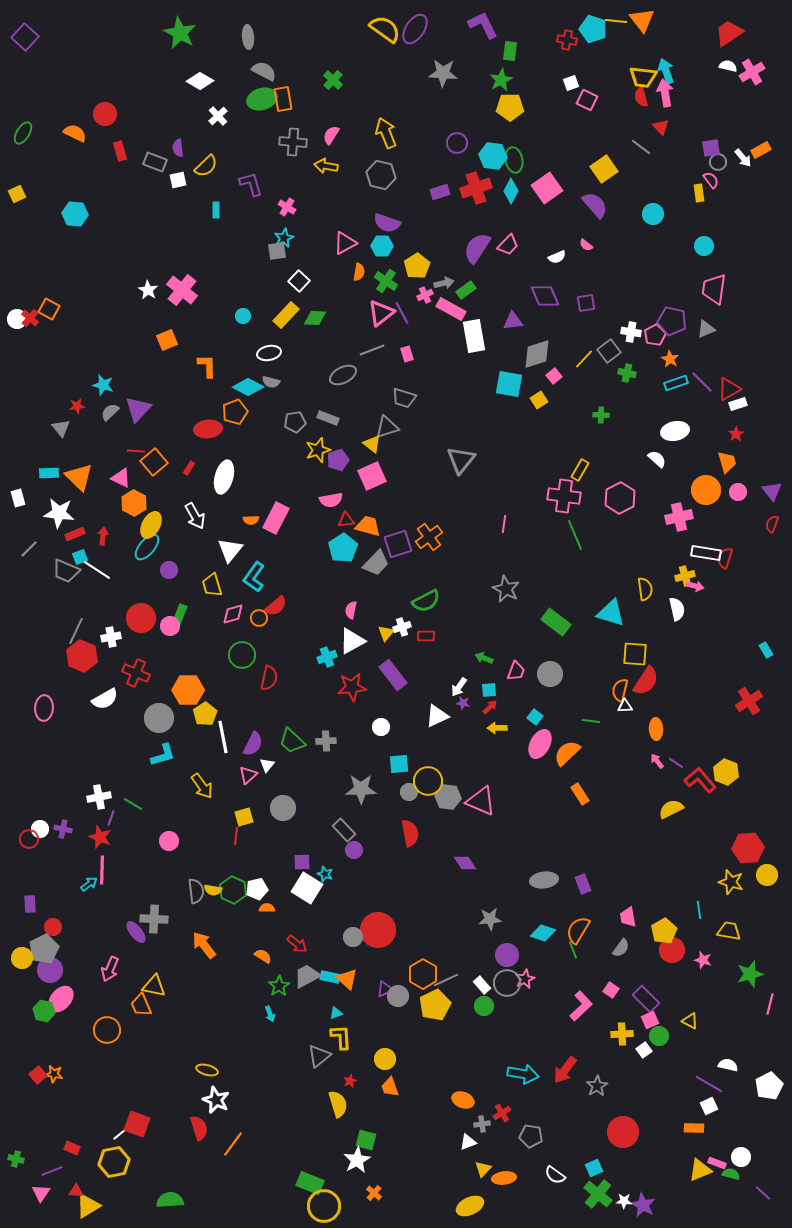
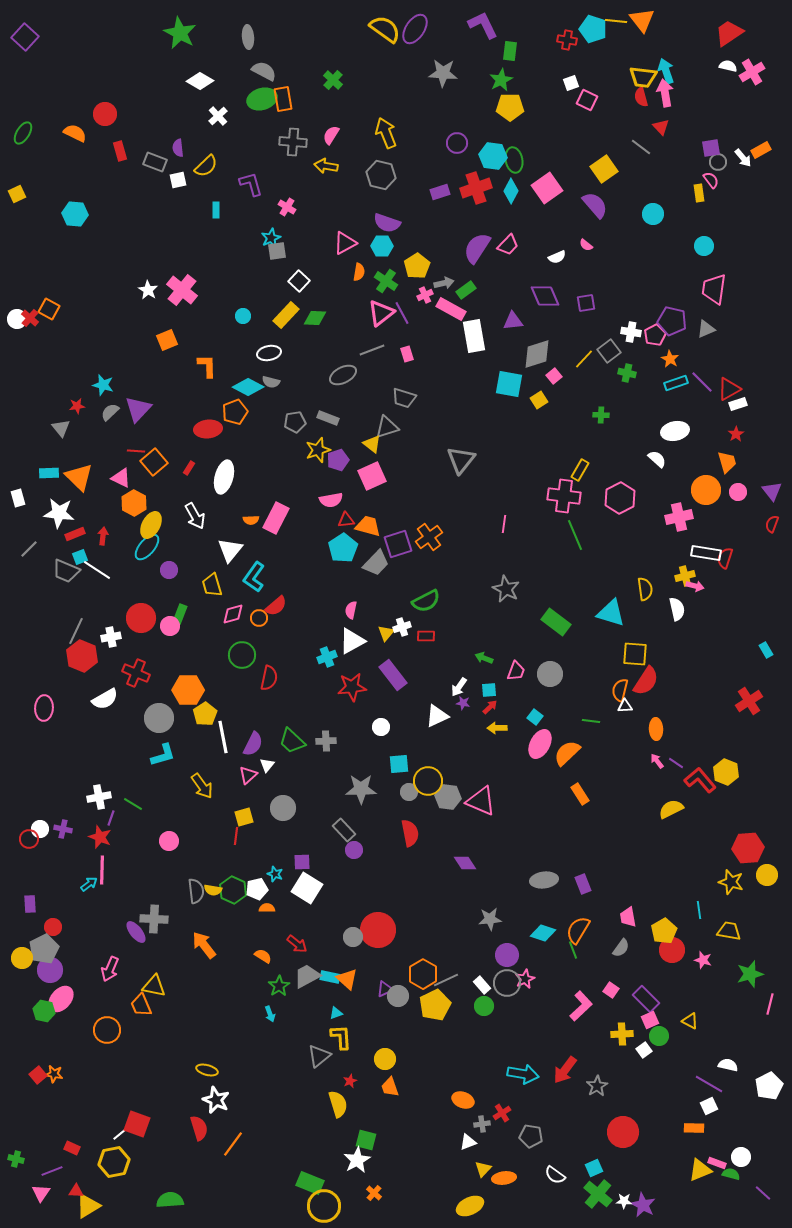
cyan star at (284, 238): moved 13 px left
cyan star at (325, 874): moved 50 px left
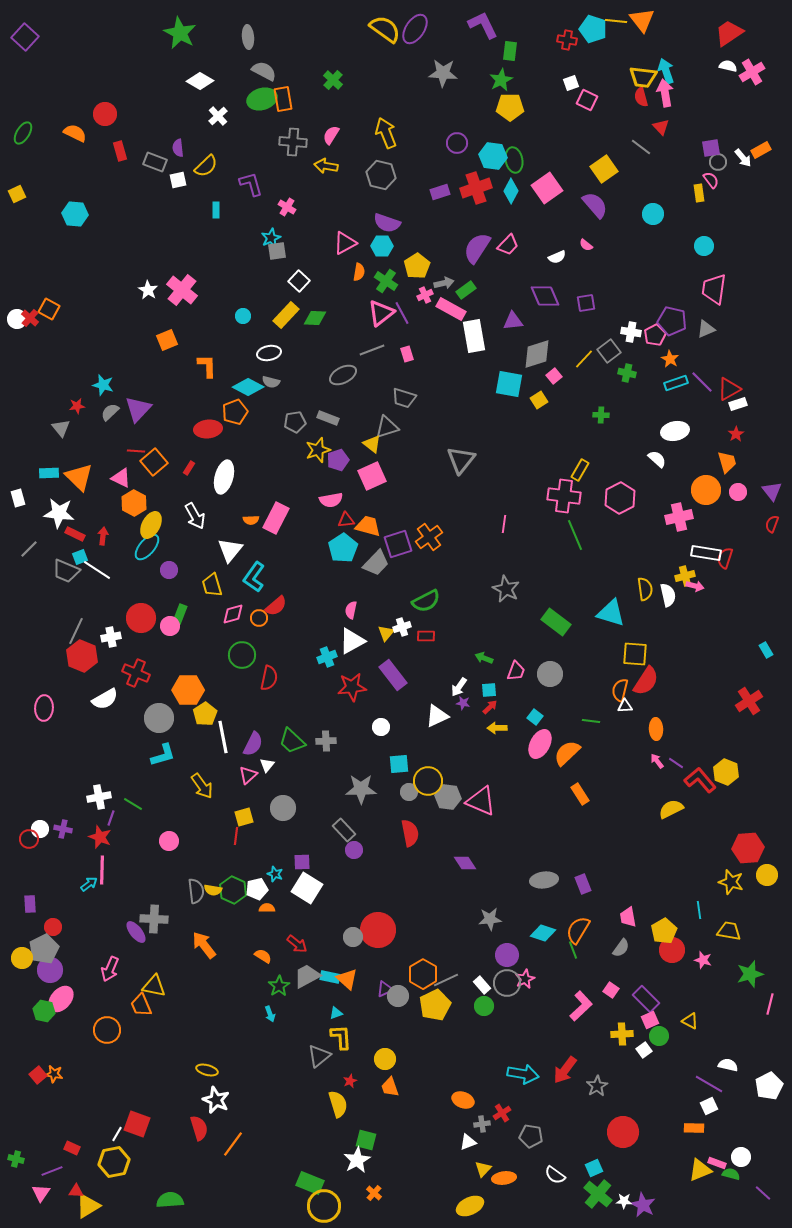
red rectangle at (75, 534): rotated 48 degrees clockwise
white semicircle at (677, 609): moved 9 px left, 14 px up
white line at (120, 1134): moved 3 px left; rotated 21 degrees counterclockwise
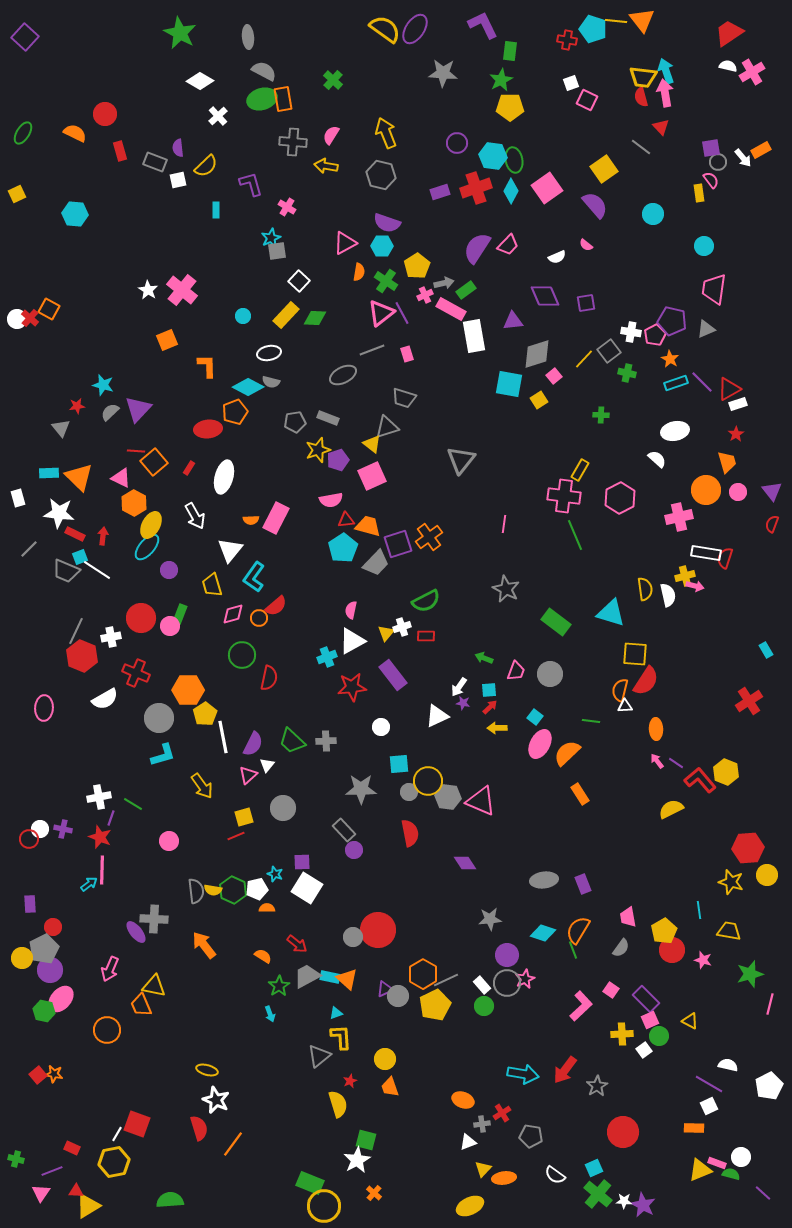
red line at (236, 836): rotated 60 degrees clockwise
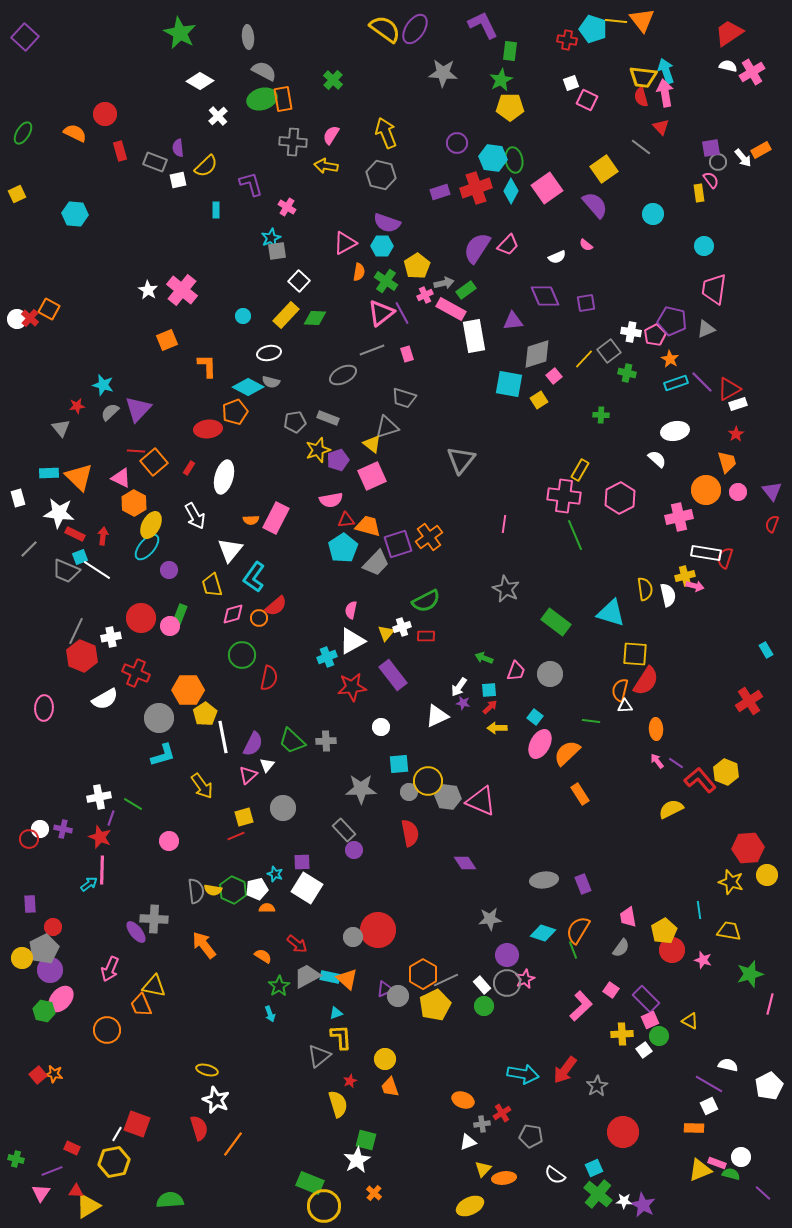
cyan hexagon at (493, 156): moved 2 px down
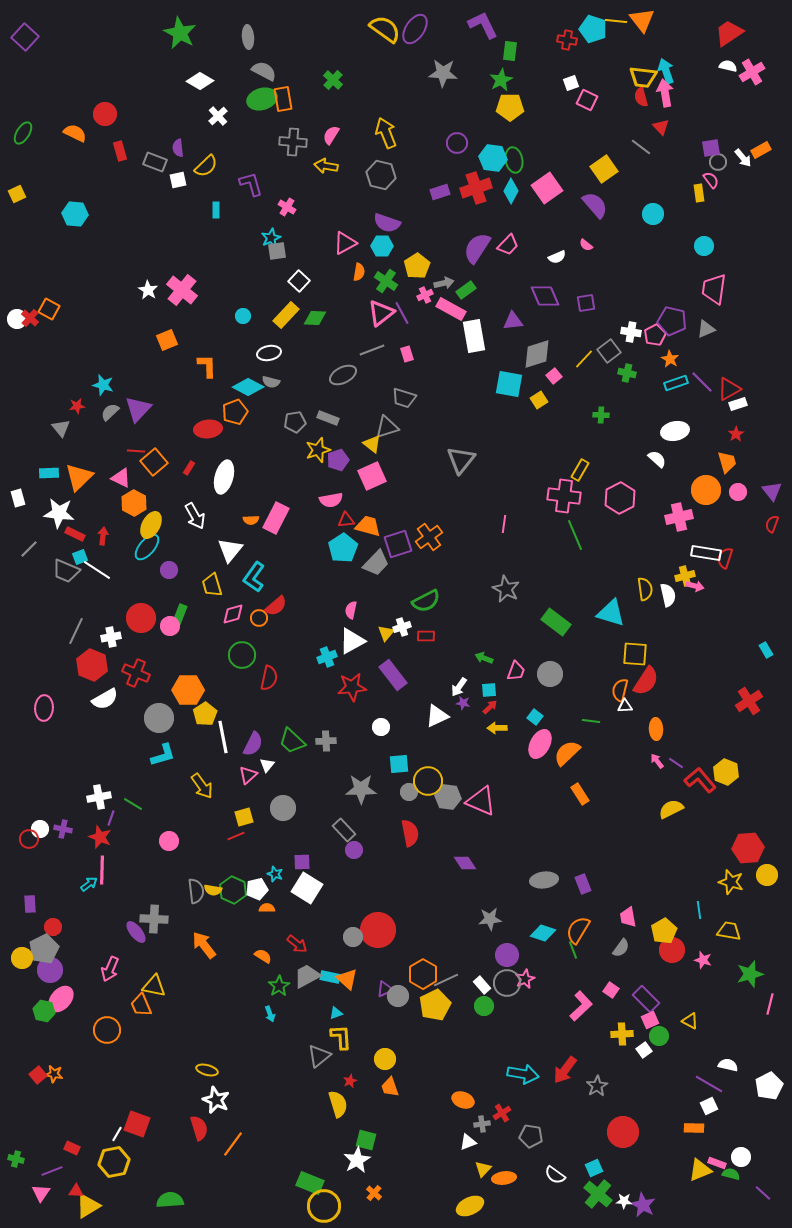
orange triangle at (79, 477): rotated 32 degrees clockwise
red hexagon at (82, 656): moved 10 px right, 9 px down
